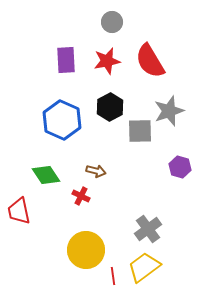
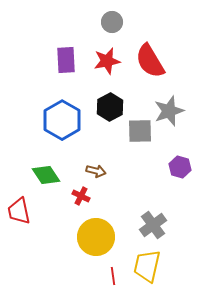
blue hexagon: rotated 6 degrees clockwise
gray cross: moved 5 px right, 4 px up
yellow circle: moved 10 px right, 13 px up
yellow trapezoid: moved 3 px right, 1 px up; rotated 40 degrees counterclockwise
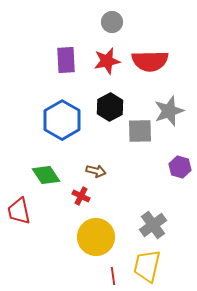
red semicircle: rotated 60 degrees counterclockwise
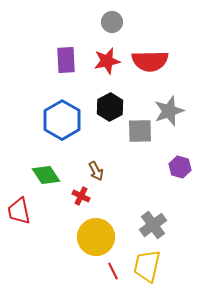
brown arrow: rotated 48 degrees clockwise
red line: moved 5 px up; rotated 18 degrees counterclockwise
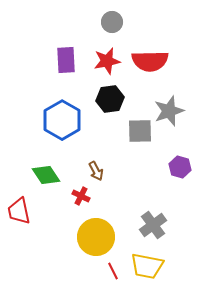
black hexagon: moved 8 px up; rotated 20 degrees clockwise
yellow trapezoid: rotated 92 degrees counterclockwise
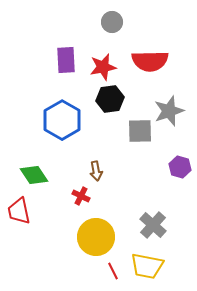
red star: moved 4 px left, 6 px down
brown arrow: rotated 18 degrees clockwise
green diamond: moved 12 px left
gray cross: rotated 12 degrees counterclockwise
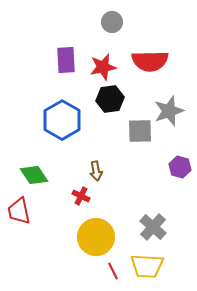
gray cross: moved 2 px down
yellow trapezoid: rotated 8 degrees counterclockwise
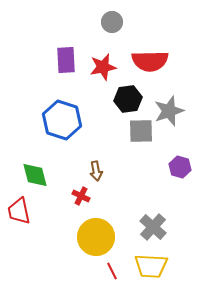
black hexagon: moved 18 px right
blue hexagon: rotated 12 degrees counterclockwise
gray square: moved 1 px right
green diamond: moved 1 px right; rotated 20 degrees clockwise
yellow trapezoid: moved 4 px right
red line: moved 1 px left
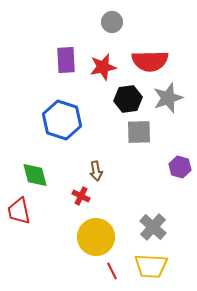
gray star: moved 1 px left, 13 px up
gray square: moved 2 px left, 1 px down
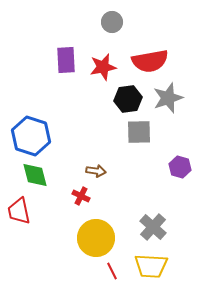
red semicircle: rotated 9 degrees counterclockwise
blue hexagon: moved 31 px left, 16 px down
brown arrow: rotated 72 degrees counterclockwise
yellow circle: moved 1 px down
